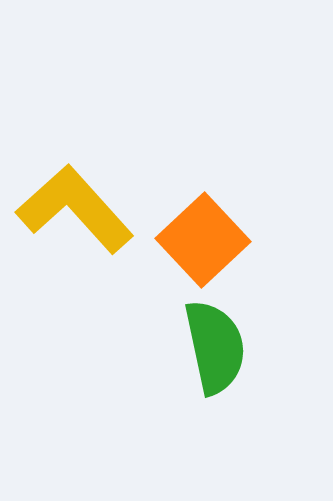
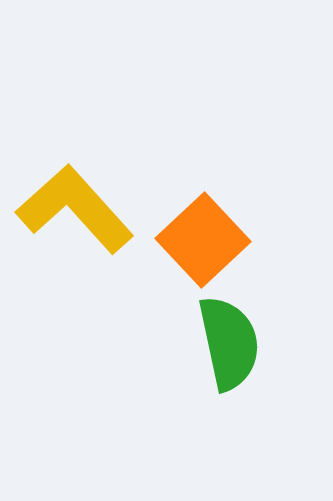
green semicircle: moved 14 px right, 4 px up
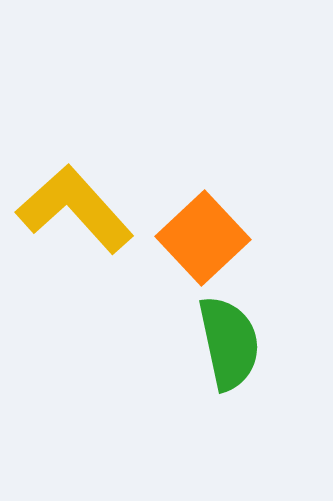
orange square: moved 2 px up
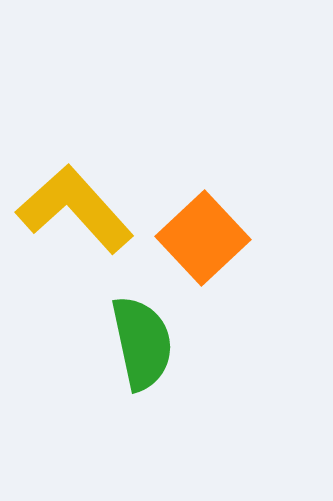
green semicircle: moved 87 px left
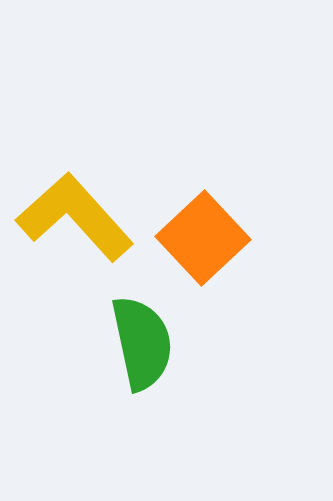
yellow L-shape: moved 8 px down
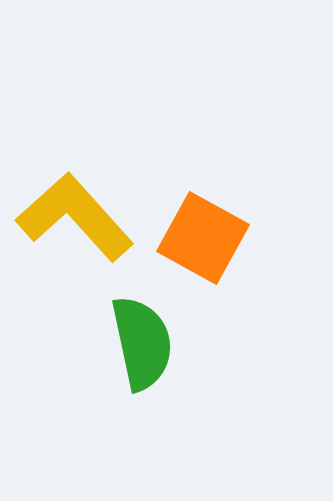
orange square: rotated 18 degrees counterclockwise
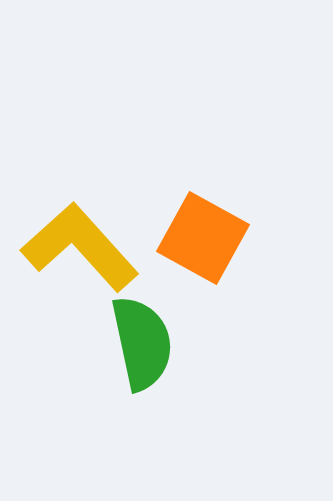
yellow L-shape: moved 5 px right, 30 px down
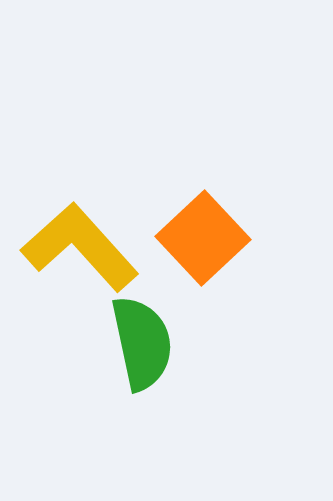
orange square: rotated 18 degrees clockwise
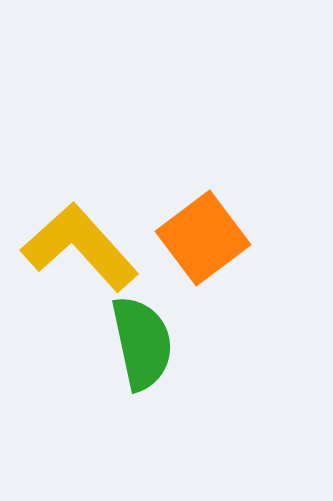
orange square: rotated 6 degrees clockwise
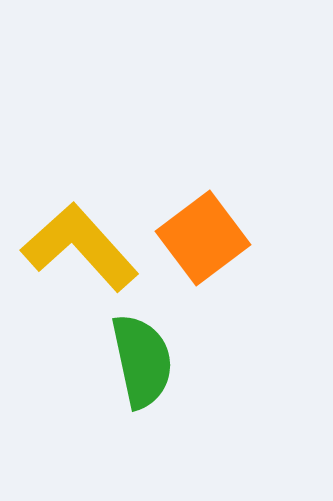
green semicircle: moved 18 px down
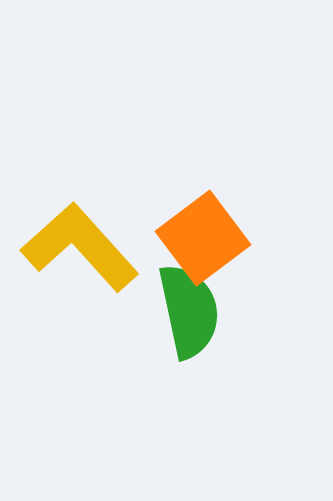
green semicircle: moved 47 px right, 50 px up
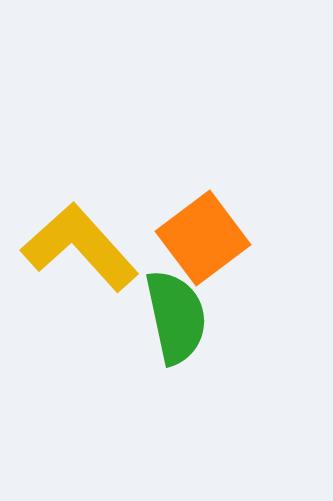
green semicircle: moved 13 px left, 6 px down
